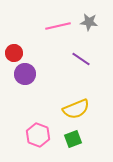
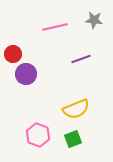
gray star: moved 5 px right, 2 px up
pink line: moved 3 px left, 1 px down
red circle: moved 1 px left, 1 px down
purple line: rotated 54 degrees counterclockwise
purple circle: moved 1 px right
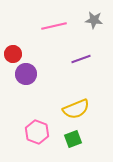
pink line: moved 1 px left, 1 px up
pink hexagon: moved 1 px left, 3 px up
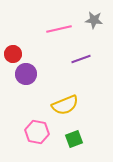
pink line: moved 5 px right, 3 px down
yellow semicircle: moved 11 px left, 4 px up
pink hexagon: rotated 10 degrees counterclockwise
green square: moved 1 px right
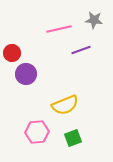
red circle: moved 1 px left, 1 px up
purple line: moved 9 px up
pink hexagon: rotated 15 degrees counterclockwise
green square: moved 1 px left, 1 px up
